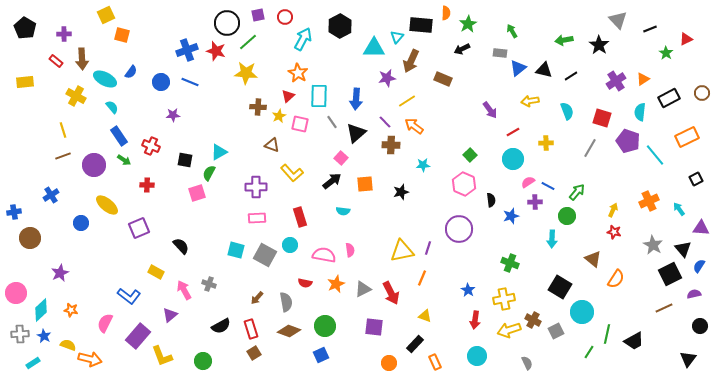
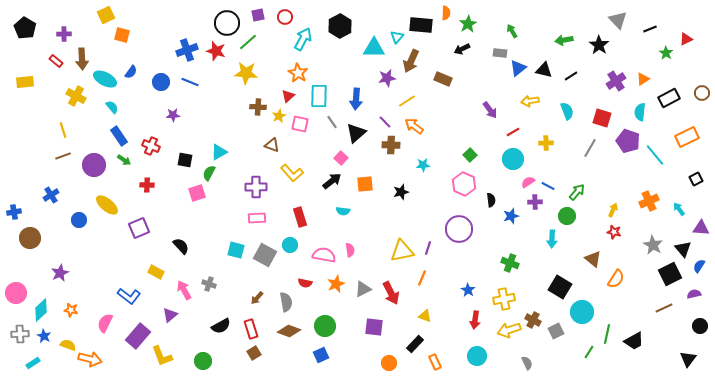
blue circle at (81, 223): moved 2 px left, 3 px up
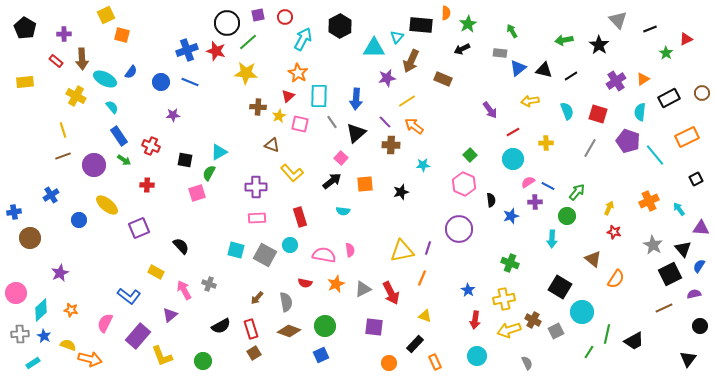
red square at (602, 118): moved 4 px left, 4 px up
yellow arrow at (613, 210): moved 4 px left, 2 px up
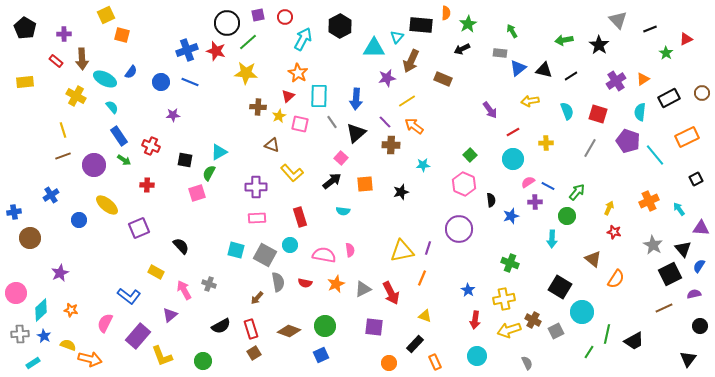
gray semicircle at (286, 302): moved 8 px left, 20 px up
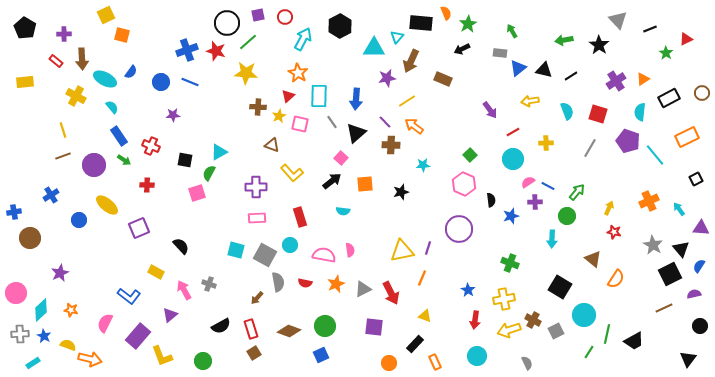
orange semicircle at (446, 13): rotated 24 degrees counterclockwise
black rectangle at (421, 25): moved 2 px up
black triangle at (683, 249): moved 2 px left
cyan circle at (582, 312): moved 2 px right, 3 px down
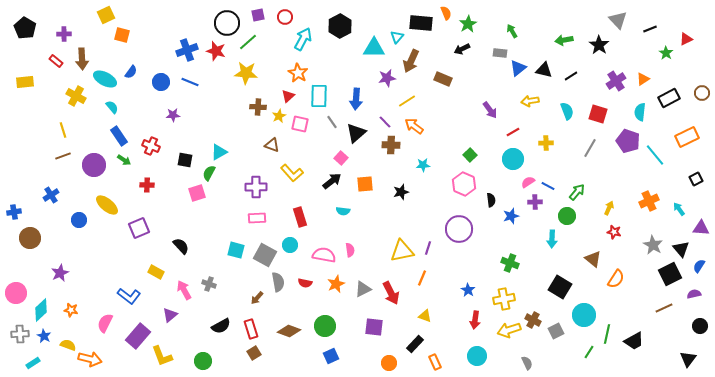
blue square at (321, 355): moved 10 px right, 1 px down
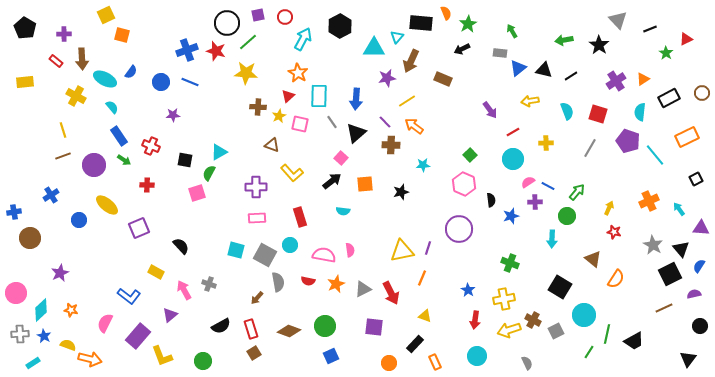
red semicircle at (305, 283): moved 3 px right, 2 px up
